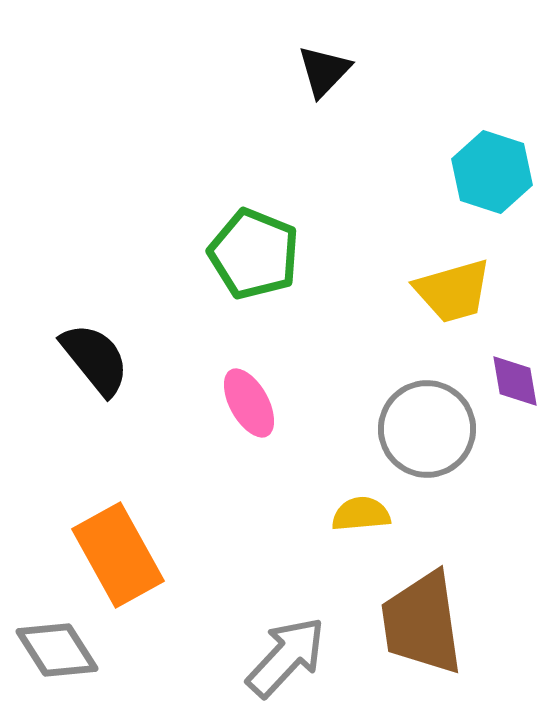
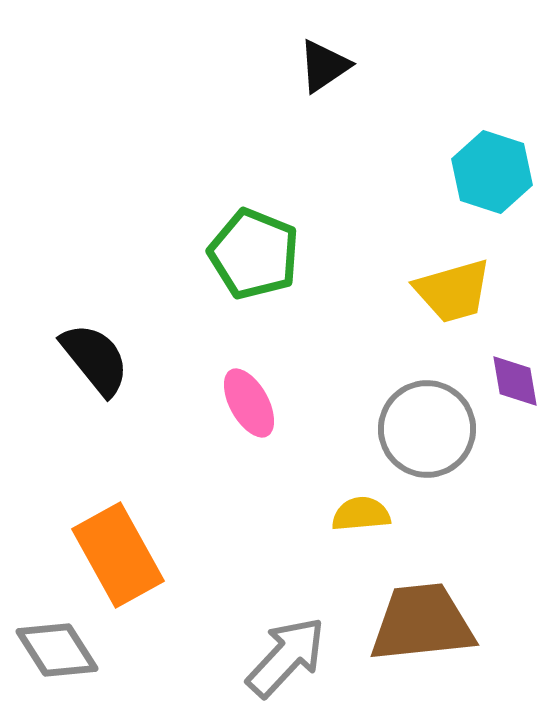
black triangle: moved 5 px up; rotated 12 degrees clockwise
brown trapezoid: rotated 92 degrees clockwise
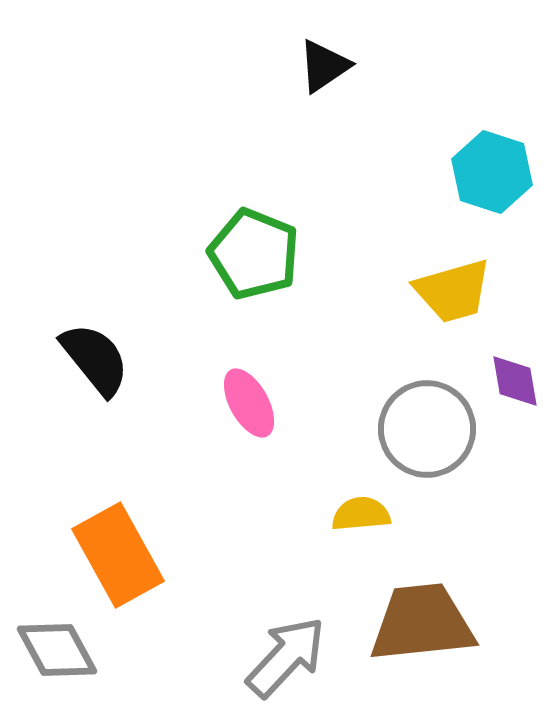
gray diamond: rotated 4 degrees clockwise
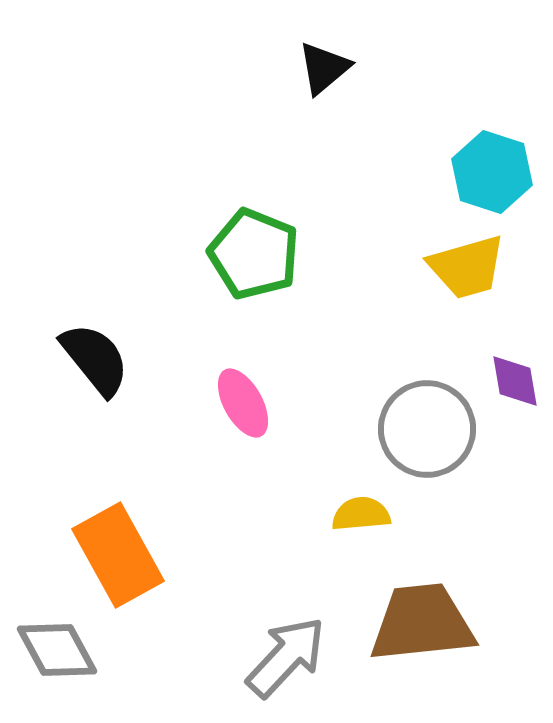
black triangle: moved 2 px down; rotated 6 degrees counterclockwise
yellow trapezoid: moved 14 px right, 24 px up
pink ellipse: moved 6 px left
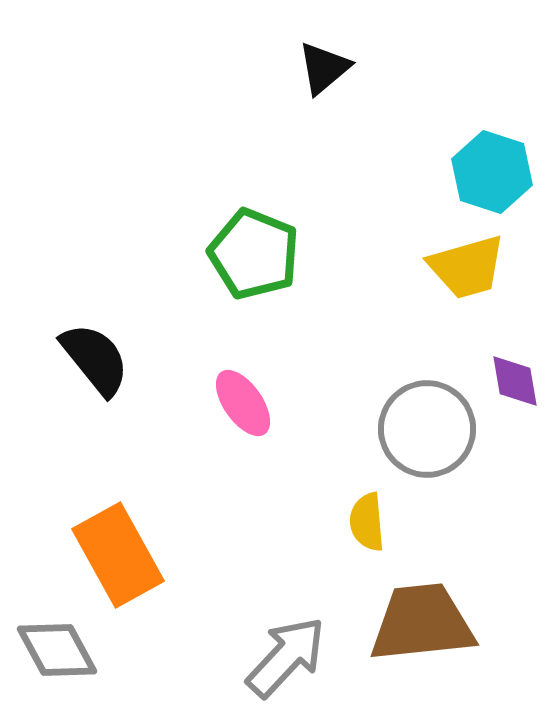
pink ellipse: rotated 6 degrees counterclockwise
yellow semicircle: moved 6 px right, 8 px down; rotated 90 degrees counterclockwise
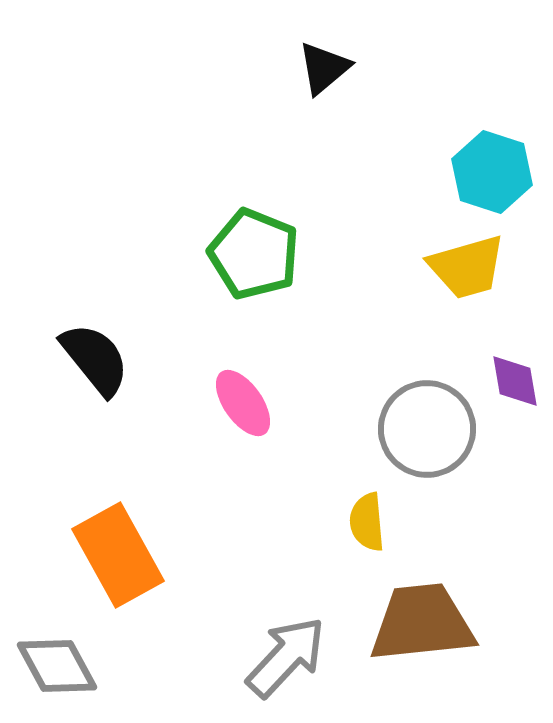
gray diamond: moved 16 px down
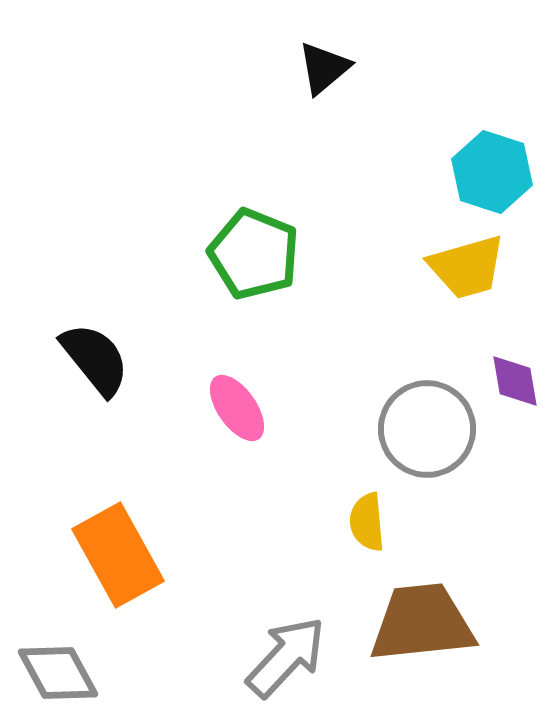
pink ellipse: moved 6 px left, 5 px down
gray diamond: moved 1 px right, 7 px down
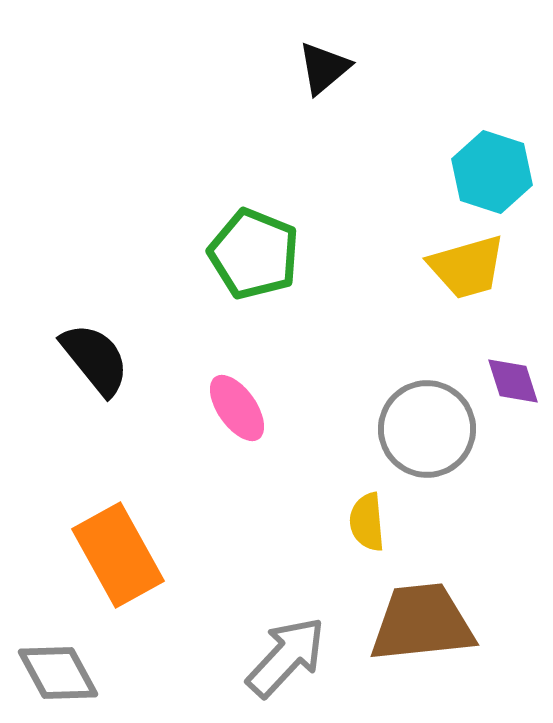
purple diamond: moved 2 px left; rotated 8 degrees counterclockwise
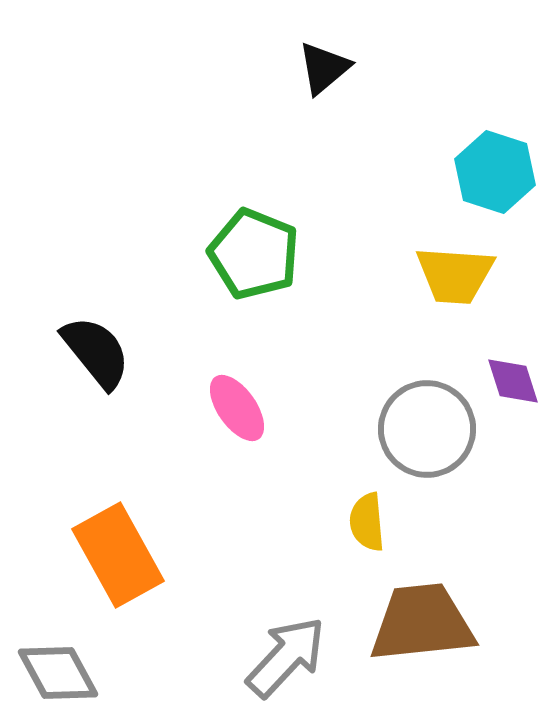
cyan hexagon: moved 3 px right
yellow trapezoid: moved 12 px left, 8 px down; rotated 20 degrees clockwise
black semicircle: moved 1 px right, 7 px up
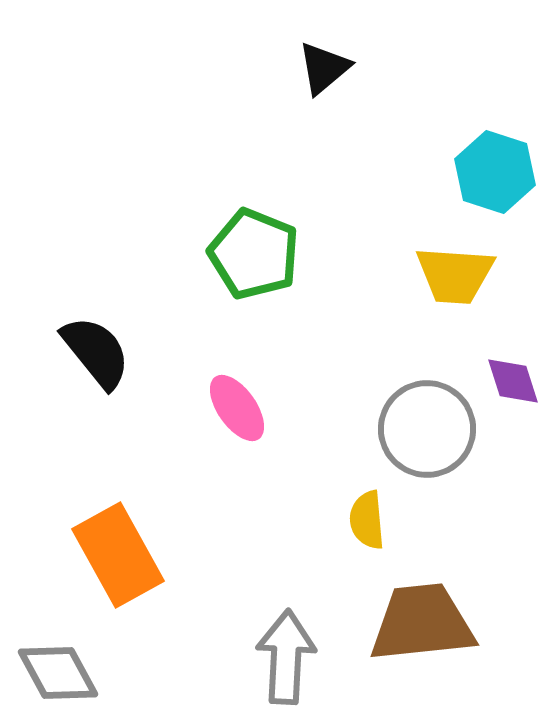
yellow semicircle: moved 2 px up
gray arrow: rotated 40 degrees counterclockwise
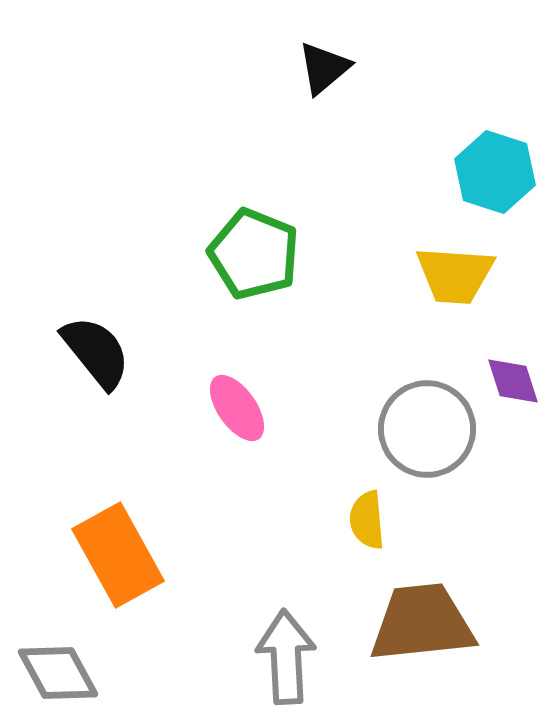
gray arrow: rotated 6 degrees counterclockwise
